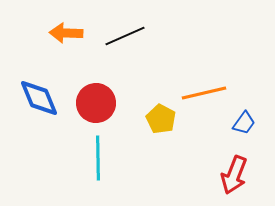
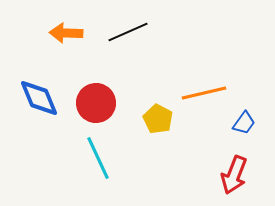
black line: moved 3 px right, 4 px up
yellow pentagon: moved 3 px left
cyan line: rotated 24 degrees counterclockwise
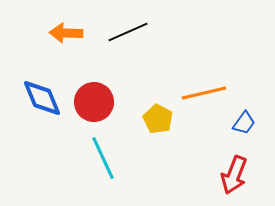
blue diamond: moved 3 px right
red circle: moved 2 px left, 1 px up
cyan line: moved 5 px right
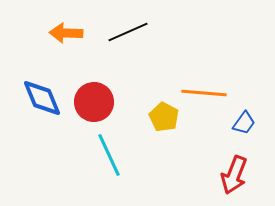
orange line: rotated 18 degrees clockwise
yellow pentagon: moved 6 px right, 2 px up
cyan line: moved 6 px right, 3 px up
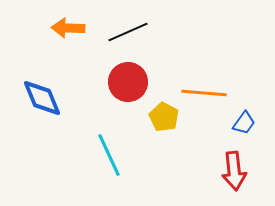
orange arrow: moved 2 px right, 5 px up
red circle: moved 34 px right, 20 px up
red arrow: moved 4 px up; rotated 27 degrees counterclockwise
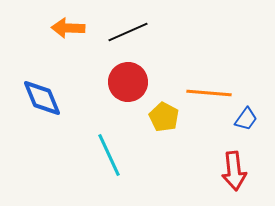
orange line: moved 5 px right
blue trapezoid: moved 2 px right, 4 px up
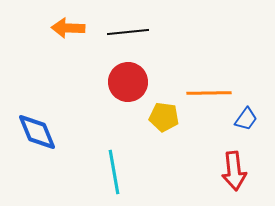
black line: rotated 18 degrees clockwise
orange line: rotated 6 degrees counterclockwise
blue diamond: moved 5 px left, 34 px down
yellow pentagon: rotated 20 degrees counterclockwise
cyan line: moved 5 px right, 17 px down; rotated 15 degrees clockwise
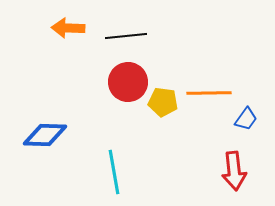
black line: moved 2 px left, 4 px down
yellow pentagon: moved 1 px left, 15 px up
blue diamond: moved 8 px right, 3 px down; rotated 66 degrees counterclockwise
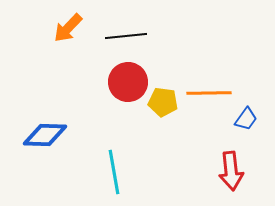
orange arrow: rotated 48 degrees counterclockwise
red arrow: moved 3 px left
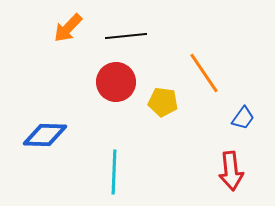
red circle: moved 12 px left
orange line: moved 5 px left, 20 px up; rotated 57 degrees clockwise
blue trapezoid: moved 3 px left, 1 px up
cyan line: rotated 12 degrees clockwise
